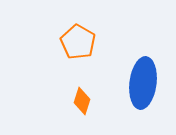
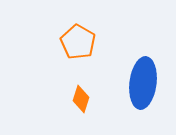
orange diamond: moved 1 px left, 2 px up
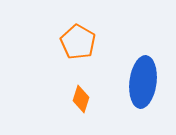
blue ellipse: moved 1 px up
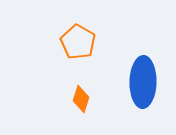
blue ellipse: rotated 6 degrees counterclockwise
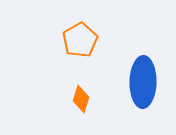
orange pentagon: moved 2 px right, 2 px up; rotated 12 degrees clockwise
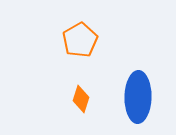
blue ellipse: moved 5 px left, 15 px down
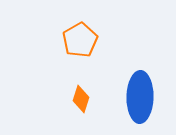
blue ellipse: moved 2 px right
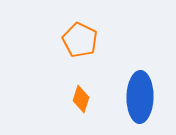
orange pentagon: rotated 16 degrees counterclockwise
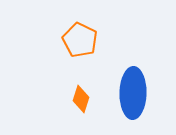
blue ellipse: moved 7 px left, 4 px up
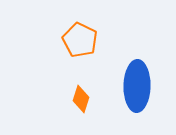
blue ellipse: moved 4 px right, 7 px up
